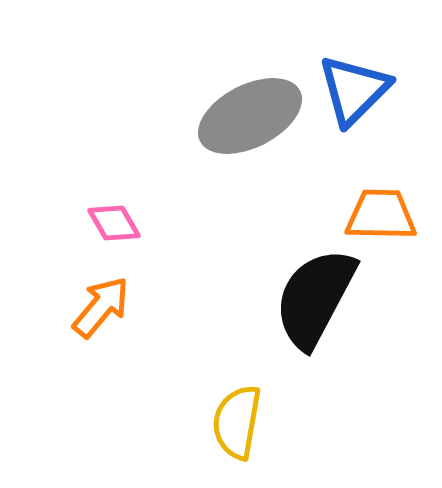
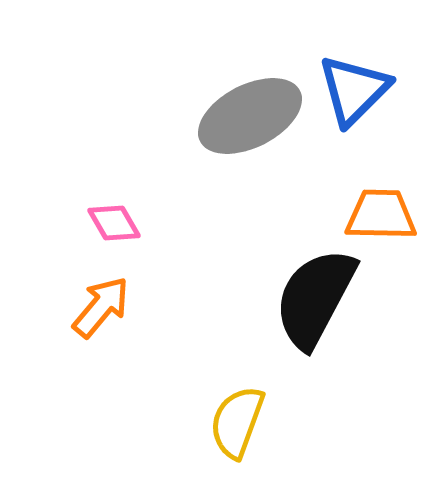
yellow semicircle: rotated 10 degrees clockwise
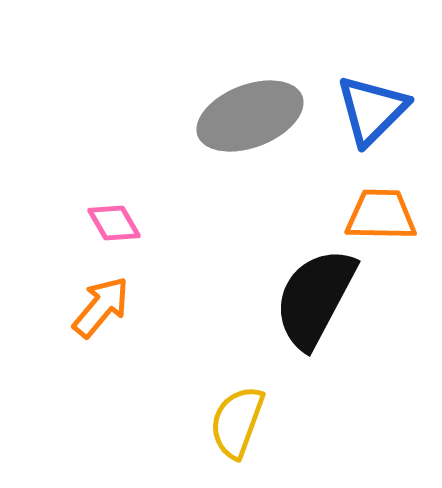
blue triangle: moved 18 px right, 20 px down
gray ellipse: rotated 6 degrees clockwise
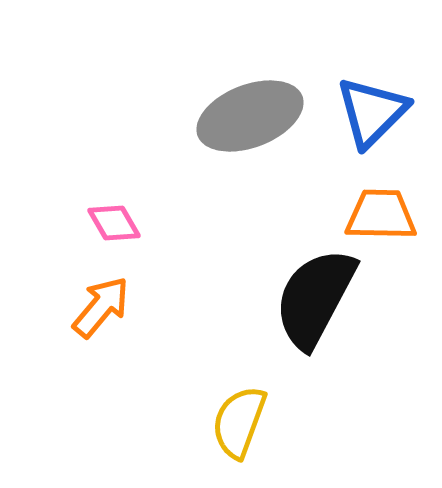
blue triangle: moved 2 px down
yellow semicircle: moved 2 px right
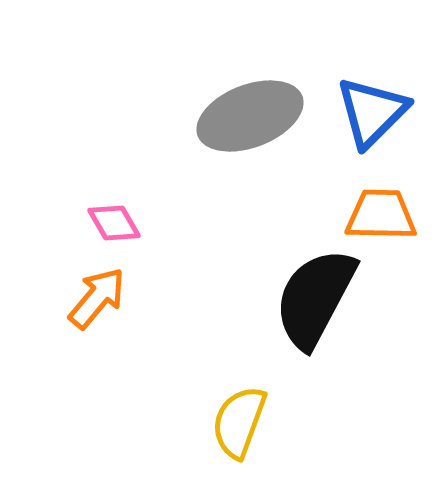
orange arrow: moved 4 px left, 9 px up
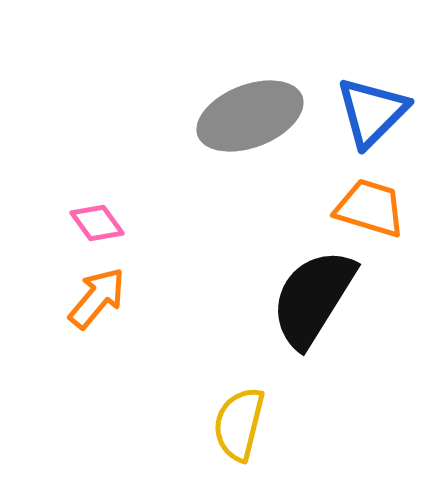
orange trapezoid: moved 11 px left, 7 px up; rotated 16 degrees clockwise
pink diamond: moved 17 px left; rotated 6 degrees counterclockwise
black semicircle: moved 2 px left; rotated 4 degrees clockwise
yellow semicircle: moved 2 px down; rotated 6 degrees counterclockwise
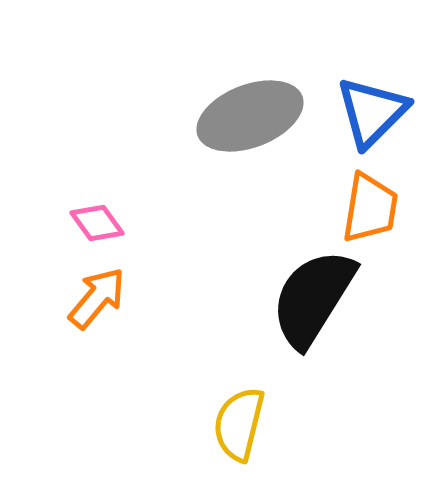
orange trapezoid: rotated 82 degrees clockwise
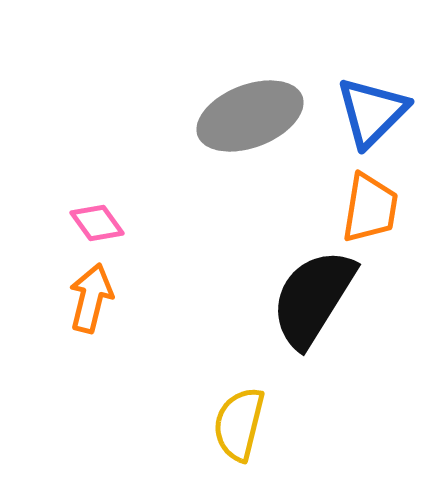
orange arrow: moved 6 px left; rotated 26 degrees counterclockwise
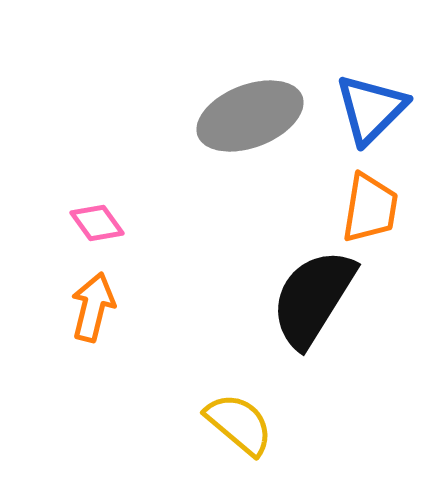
blue triangle: moved 1 px left, 3 px up
orange arrow: moved 2 px right, 9 px down
yellow semicircle: rotated 116 degrees clockwise
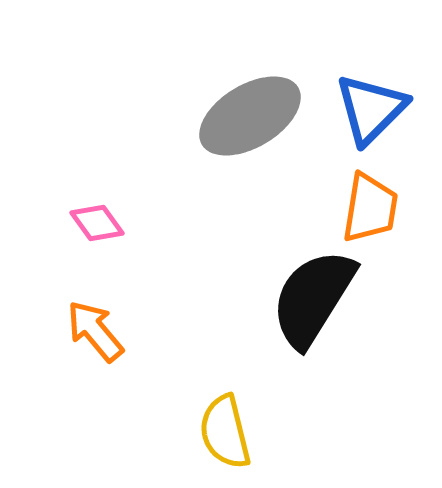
gray ellipse: rotated 10 degrees counterclockwise
orange arrow: moved 2 px right, 24 px down; rotated 54 degrees counterclockwise
yellow semicircle: moved 14 px left, 8 px down; rotated 144 degrees counterclockwise
